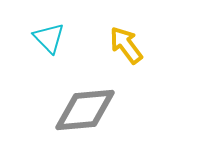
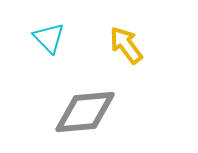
gray diamond: moved 2 px down
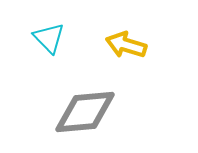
yellow arrow: rotated 36 degrees counterclockwise
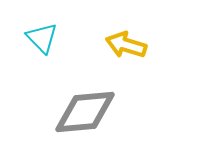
cyan triangle: moved 7 px left
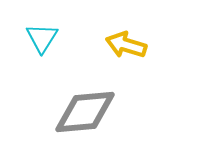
cyan triangle: rotated 16 degrees clockwise
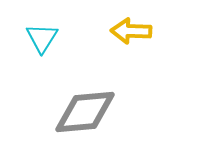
yellow arrow: moved 5 px right, 14 px up; rotated 15 degrees counterclockwise
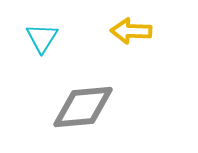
gray diamond: moved 2 px left, 5 px up
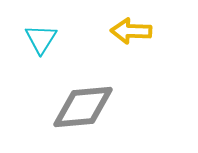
cyan triangle: moved 1 px left, 1 px down
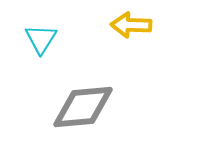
yellow arrow: moved 6 px up
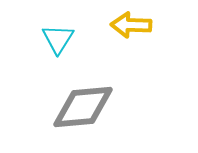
cyan triangle: moved 17 px right
